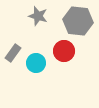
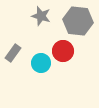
gray star: moved 3 px right
red circle: moved 1 px left
cyan circle: moved 5 px right
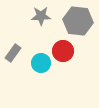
gray star: rotated 18 degrees counterclockwise
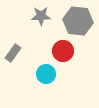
cyan circle: moved 5 px right, 11 px down
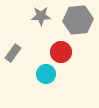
gray hexagon: moved 1 px up; rotated 12 degrees counterclockwise
red circle: moved 2 px left, 1 px down
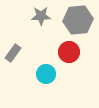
red circle: moved 8 px right
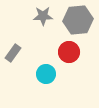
gray star: moved 2 px right
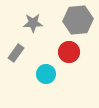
gray star: moved 10 px left, 7 px down
gray rectangle: moved 3 px right
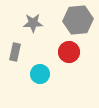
gray rectangle: moved 1 px left, 1 px up; rotated 24 degrees counterclockwise
cyan circle: moved 6 px left
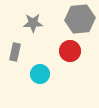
gray hexagon: moved 2 px right, 1 px up
red circle: moved 1 px right, 1 px up
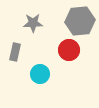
gray hexagon: moved 2 px down
red circle: moved 1 px left, 1 px up
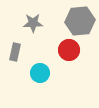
cyan circle: moved 1 px up
